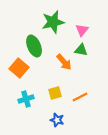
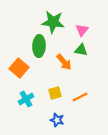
green star: rotated 20 degrees clockwise
green ellipse: moved 5 px right; rotated 25 degrees clockwise
cyan cross: rotated 14 degrees counterclockwise
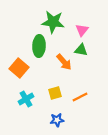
blue star: rotated 24 degrees counterclockwise
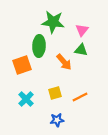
orange square: moved 3 px right, 3 px up; rotated 30 degrees clockwise
cyan cross: rotated 14 degrees counterclockwise
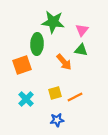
green ellipse: moved 2 px left, 2 px up
orange line: moved 5 px left
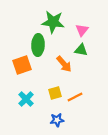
green ellipse: moved 1 px right, 1 px down
orange arrow: moved 2 px down
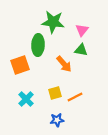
orange square: moved 2 px left
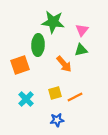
green triangle: rotated 24 degrees counterclockwise
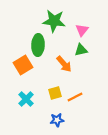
green star: moved 1 px right, 1 px up
orange square: moved 3 px right; rotated 12 degrees counterclockwise
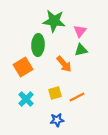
pink triangle: moved 2 px left, 1 px down
orange square: moved 2 px down
orange line: moved 2 px right
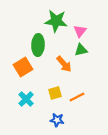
green star: moved 2 px right
blue star: rotated 16 degrees clockwise
